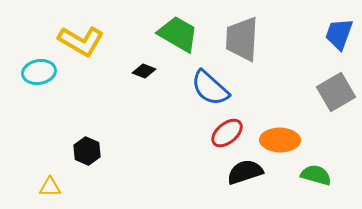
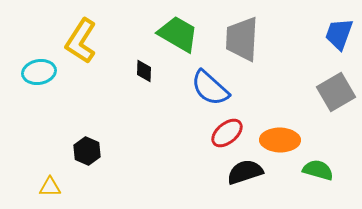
yellow L-shape: rotated 93 degrees clockwise
black diamond: rotated 70 degrees clockwise
green semicircle: moved 2 px right, 5 px up
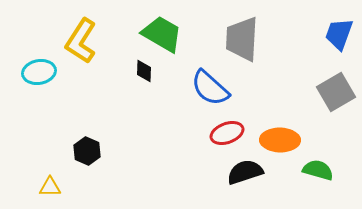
green trapezoid: moved 16 px left
red ellipse: rotated 20 degrees clockwise
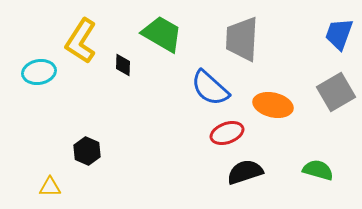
black diamond: moved 21 px left, 6 px up
orange ellipse: moved 7 px left, 35 px up; rotated 12 degrees clockwise
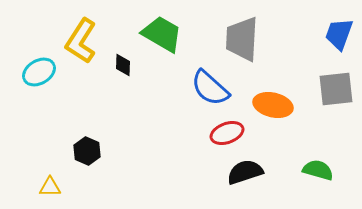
cyan ellipse: rotated 20 degrees counterclockwise
gray square: moved 3 px up; rotated 24 degrees clockwise
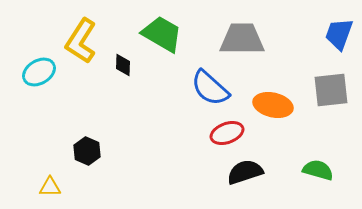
gray trapezoid: rotated 87 degrees clockwise
gray square: moved 5 px left, 1 px down
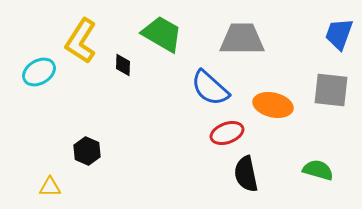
gray square: rotated 12 degrees clockwise
black semicircle: moved 1 px right, 2 px down; rotated 84 degrees counterclockwise
